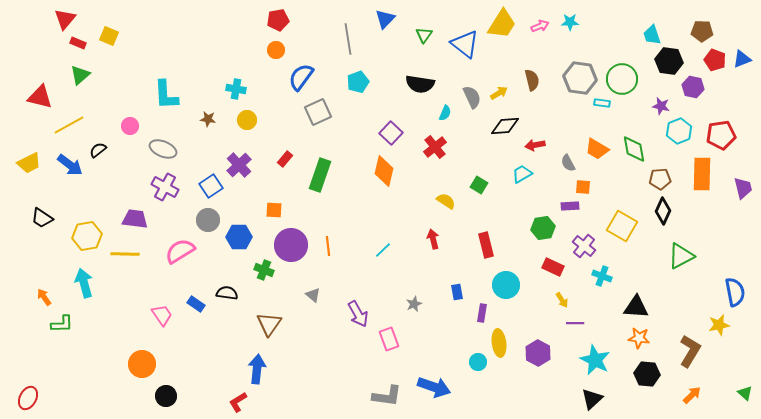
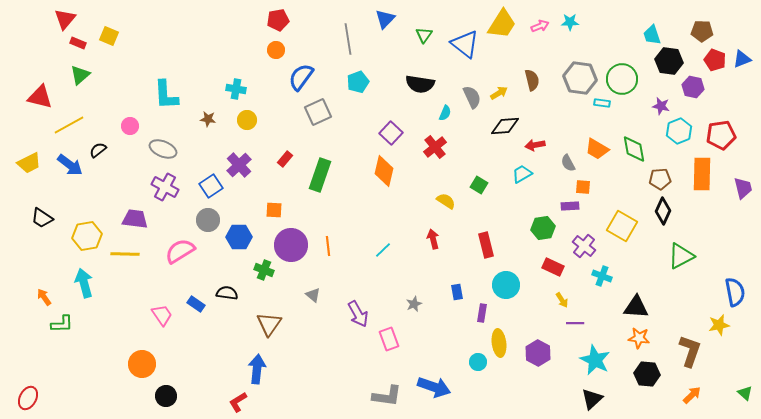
brown L-shape at (690, 351): rotated 12 degrees counterclockwise
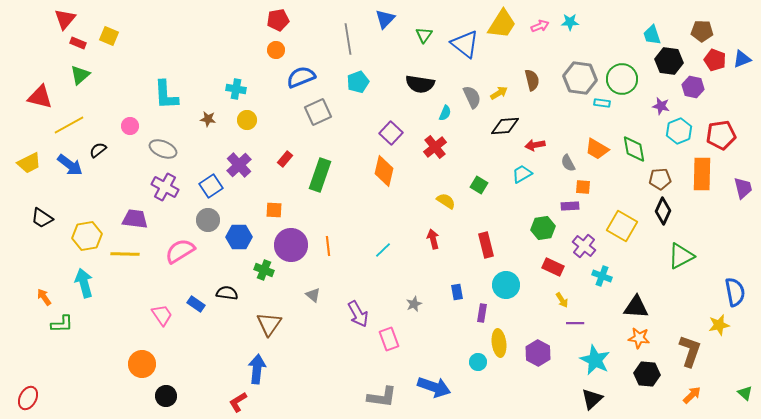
blue semicircle at (301, 77): rotated 32 degrees clockwise
gray L-shape at (387, 396): moved 5 px left, 1 px down
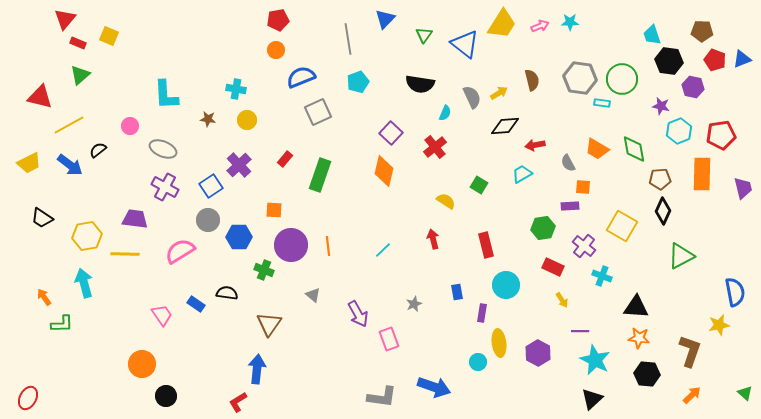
purple line at (575, 323): moved 5 px right, 8 px down
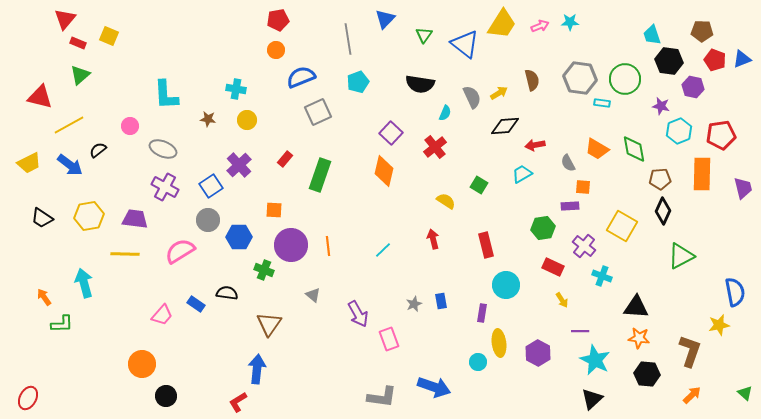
green circle at (622, 79): moved 3 px right
yellow hexagon at (87, 236): moved 2 px right, 20 px up
blue rectangle at (457, 292): moved 16 px left, 9 px down
pink trapezoid at (162, 315): rotated 75 degrees clockwise
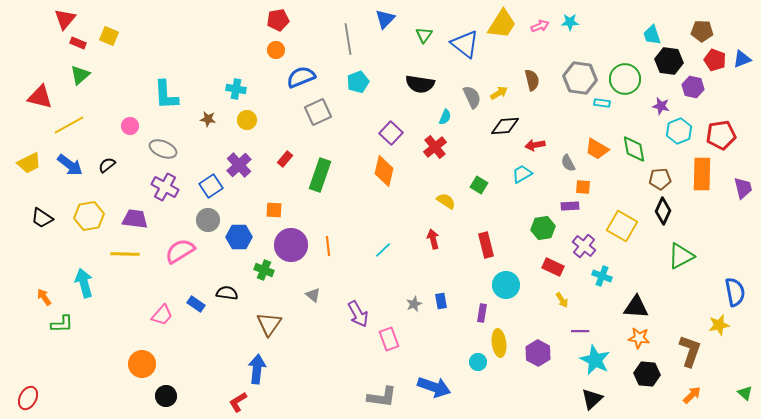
cyan semicircle at (445, 113): moved 4 px down
black semicircle at (98, 150): moved 9 px right, 15 px down
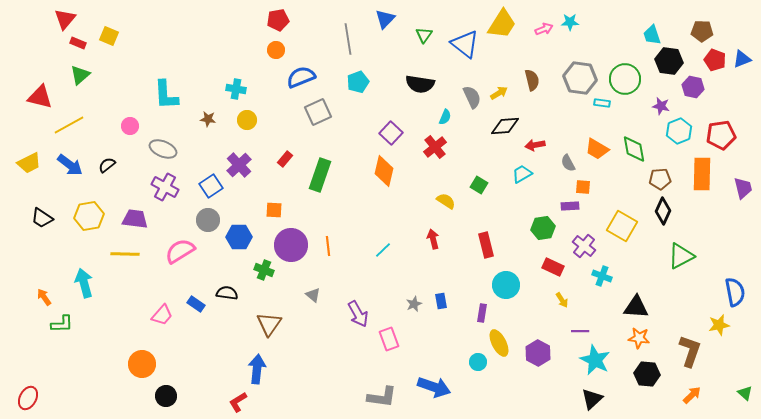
pink arrow at (540, 26): moved 4 px right, 3 px down
yellow ellipse at (499, 343): rotated 20 degrees counterclockwise
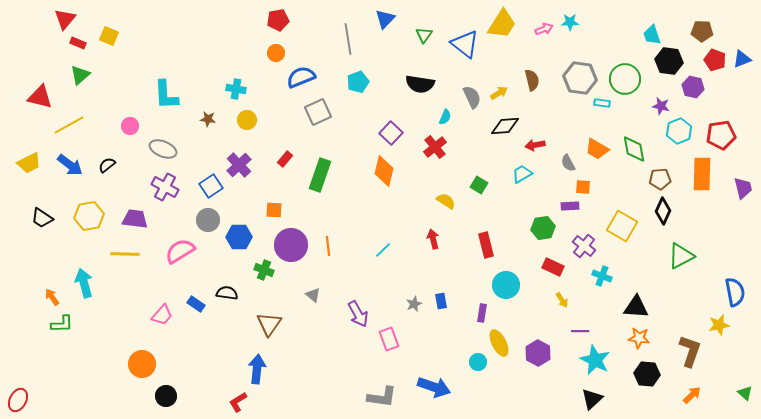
orange circle at (276, 50): moved 3 px down
orange arrow at (44, 297): moved 8 px right
red ellipse at (28, 398): moved 10 px left, 2 px down
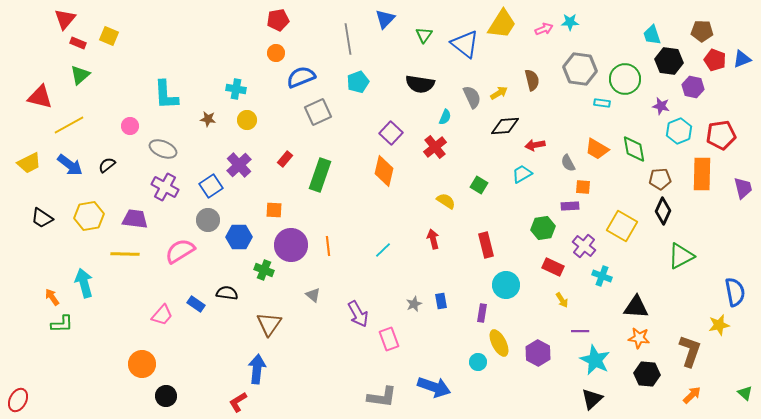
gray hexagon at (580, 78): moved 9 px up
